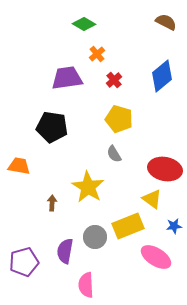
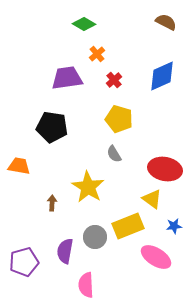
blue diamond: rotated 16 degrees clockwise
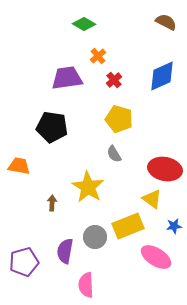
orange cross: moved 1 px right, 2 px down
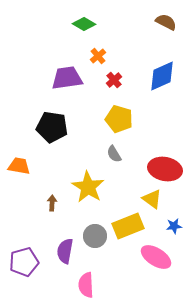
gray circle: moved 1 px up
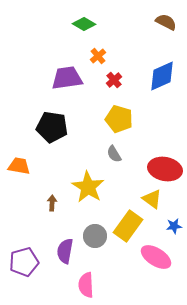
yellow rectangle: rotated 32 degrees counterclockwise
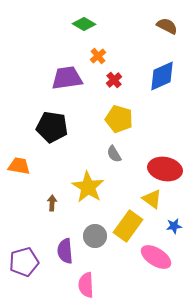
brown semicircle: moved 1 px right, 4 px down
purple semicircle: rotated 15 degrees counterclockwise
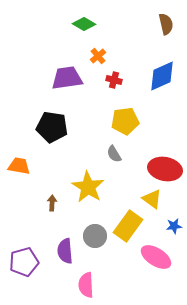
brown semicircle: moved 1 px left, 2 px up; rotated 50 degrees clockwise
red cross: rotated 35 degrees counterclockwise
yellow pentagon: moved 6 px right, 2 px down; rotated 24 degrees counterclockwise
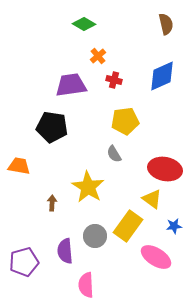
purple trapezoid: moved 4 px right, 7 px down
